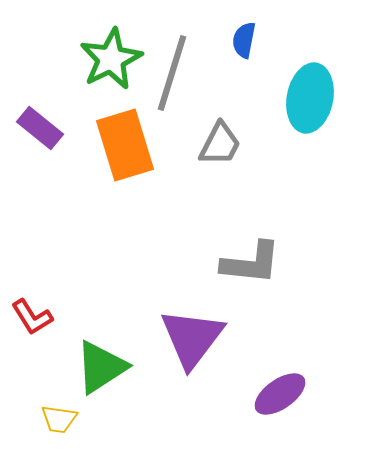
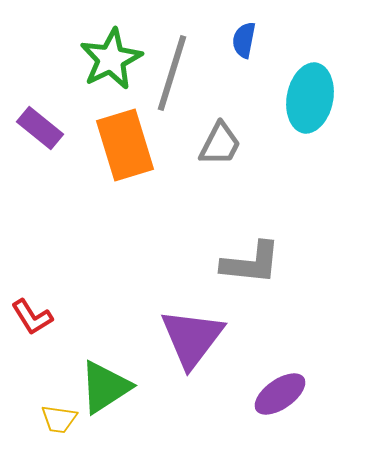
green triangle: moved 4 px right, 20 px down
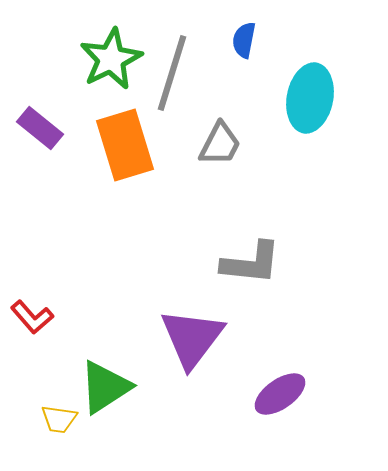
red L-shape: rotated 9 degrees counterclockwise
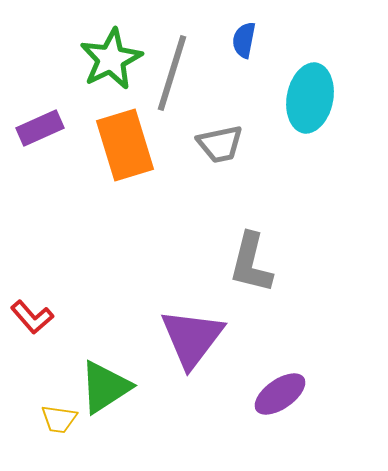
purple rectangle: rotated 63 degrees counterclockwise
gray trapezoid: rotated 51 degrees clockwise
gray L-shape: rotated 98 degrees clockwise
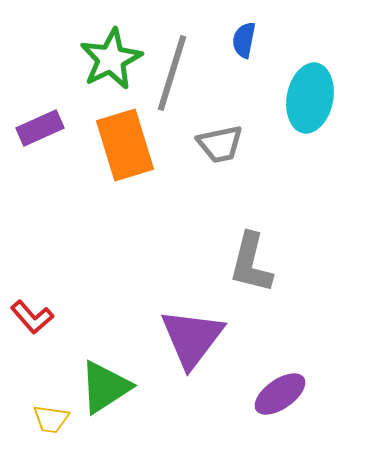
yellow trapezoid: moved 8 px left
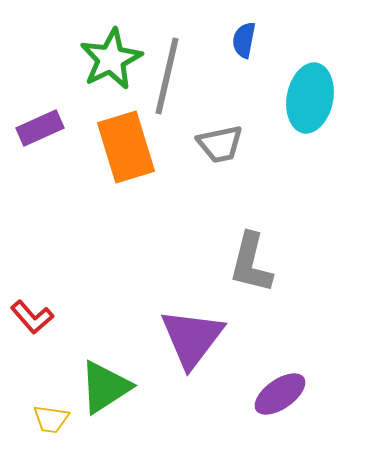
gray line: moved 5 px left, 3 px down; rotated 4 degrees counterclockwise
orange rectangle: moved 1 px right, 2 px down
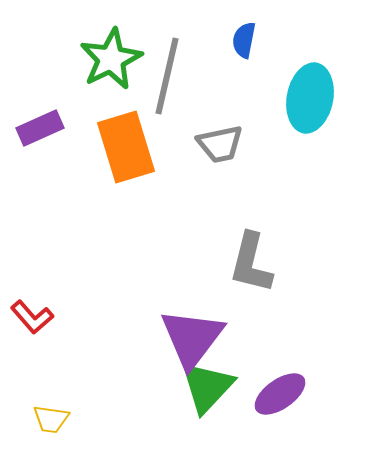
green triangle: moved 102 px right; rotated 14 degrees counterclockwise
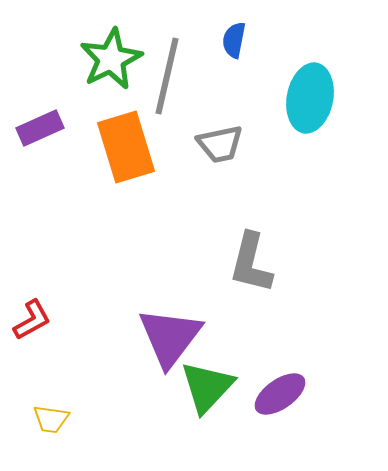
blue semicircle: moved 10 px left
red L-shape: moved 3 px down; rotated 78 degrees counterclockwise
purple triangle: moved 22 px left, 1 px up
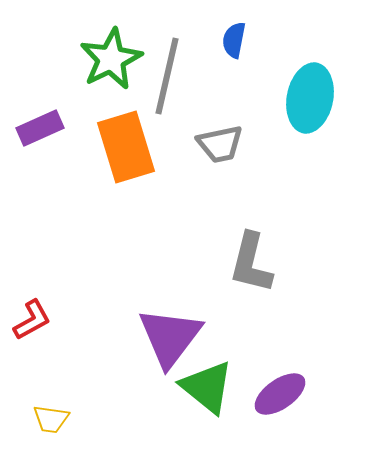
green triangle: rotated 34 degrees counterclockwise
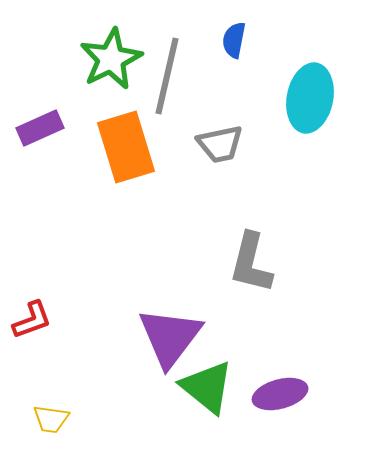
red L-shape: rotated 9 degrees clockwise
purple ellipse: rotated 20 degrees clockwise
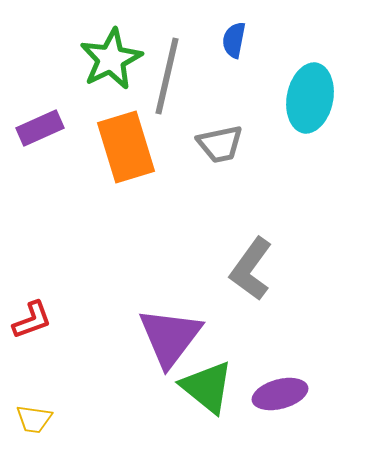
gray L-shape: moved 6 px down; rotated 22 degrees clockwise
yellow trapezoid: moved 17 px left
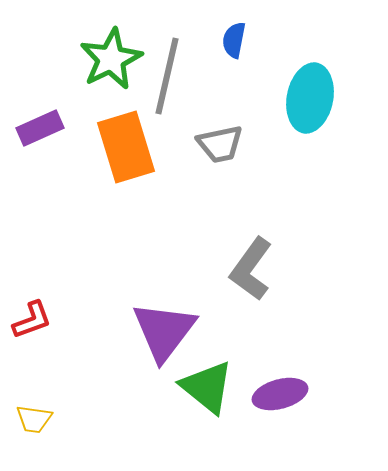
purple triangle: moved 6 px left, 6 px up
